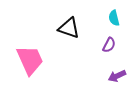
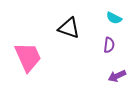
cyan semicircle: rotated 49 degrees counterclockwise
purple semicircle: rotated 21 degrees counterclockwise
pink trapezoid: moved 2 px left, 3 px up
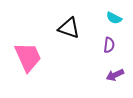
purple arrow: moved 2 px left, 1 px up
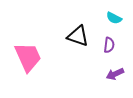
black triangle: moved 9 px right, 8 px down
purple arrow: moved 1 px up
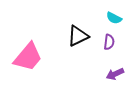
black triangle: rotated 45 degrees counterclockwise
purple semicircle: moved 3 px up
pink trapezoid: rotated 64 degrees clockwise
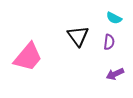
black triangle: rotated 40 degrees counterclockwise
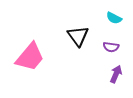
purple semicircle: moved 2 px right, 5 px down; rotated 91 degrees clockwise
pink trapezoid: moved 2 px right
purple arrow: moved 1 px right; rotated 138 degrees clockwise
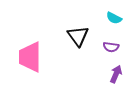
pink trapezoid: rotated 140 degrees clockwise
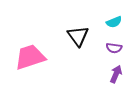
cyan semicircle: moved 4 px down; rotated 49 degrees counterclockwise
purple semicircle: moved 3 px right, 1 px down
pink trapezoid: rotated 72 degrees clockwise
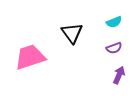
black triangle: moved 6 px left, 3 px up
purple semicircle: rotated 28 degrees counterclockwise
purple arrow: moved 3 px right, 1 px down
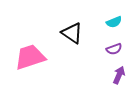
black triangle: rotated 20 degrees counterclockwise
purple semicircle: moved 1 px down
